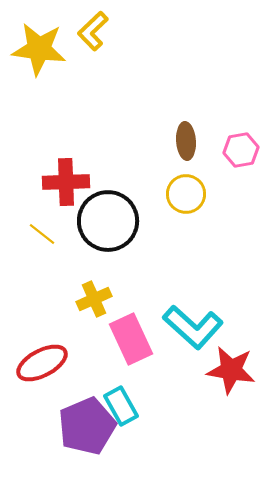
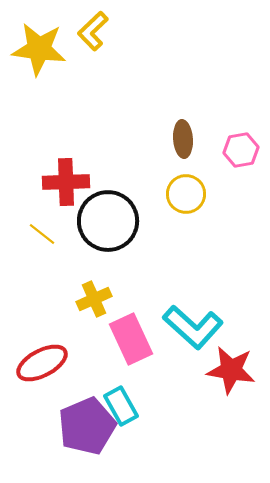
brown ellipse: moved 3 px left, 2 px up
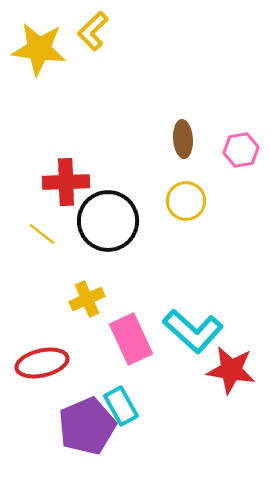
yellow circle: moved 7 px down
yellow cross: moved 7 px left
cyan L-shape: moved 4 px down
red ellipse: rotated 15 degrees clockwise
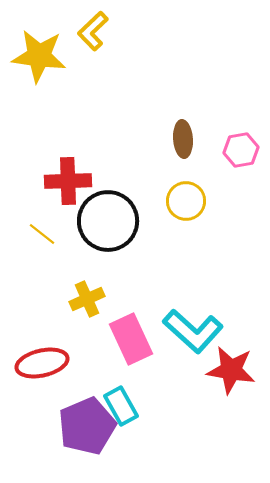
yellow star: moved 7 px down
red cross: moved 2 px right, 1 px up
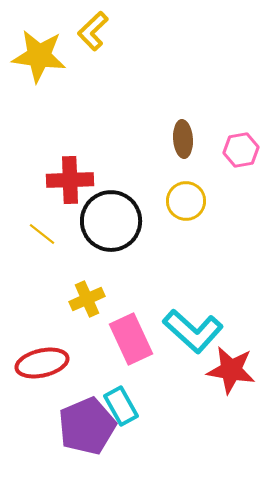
red cross: moved 2 px right, 1 px up
black circle: moved 3 px right
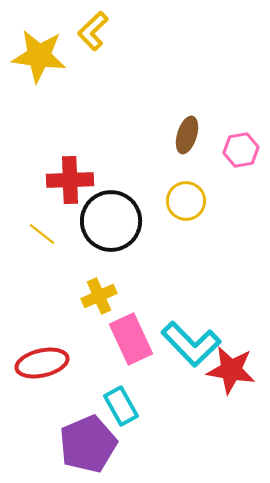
brown ellipse: moved 4 px right, 4 px up; rotated 21 degrees clockwise
yellow cross: moved 12 px right, 3 px up
cyan L-shape: moved 2 px left, 13 px down; rotated 4 degrees clockwise
purple pentagon: moved 1 px right, 18 px down
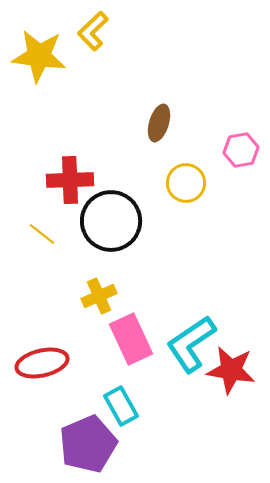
brown ellipse: moved 28 px left, 12 px up
yellow circle: moved 18 px up
cyan L-shape: rotated 100 degrees clockwise
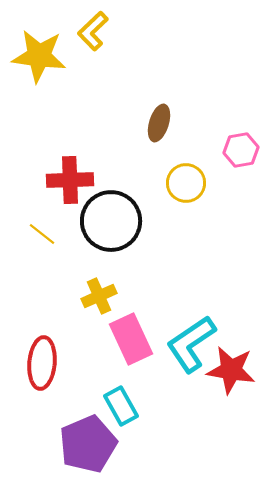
red ellipse: rotated 72 degrees counterclockwise
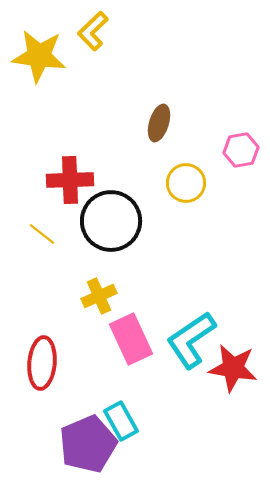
cyan L-shape: moved 4 px up
red star: moved 2 px right, 2 px up
cyan rectangle: moved 15 px down
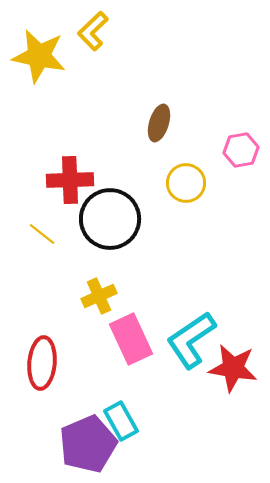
yellow star: rotated 4 degrees clockwise
black circle: moved 1 px left, 2 px up
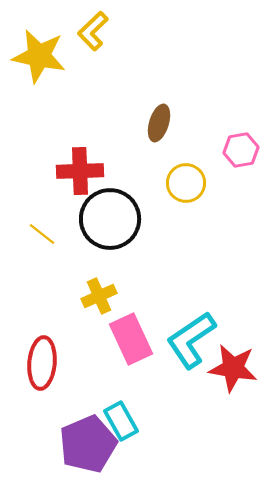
red cross: moved 10 px right, 9 px up
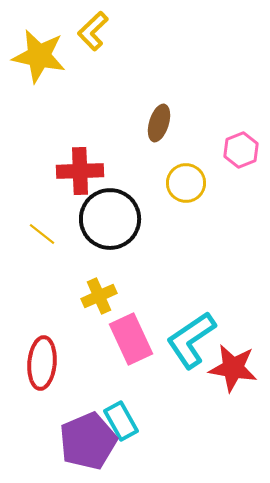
pink hexagon: rotated 12 degrees counterclockwise
purple pentagon: moved 3 px up
